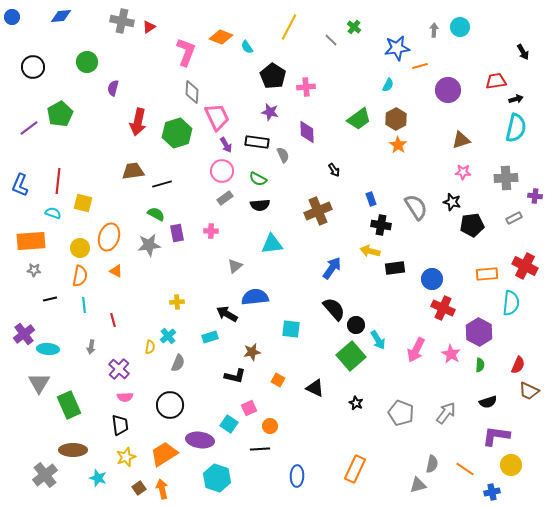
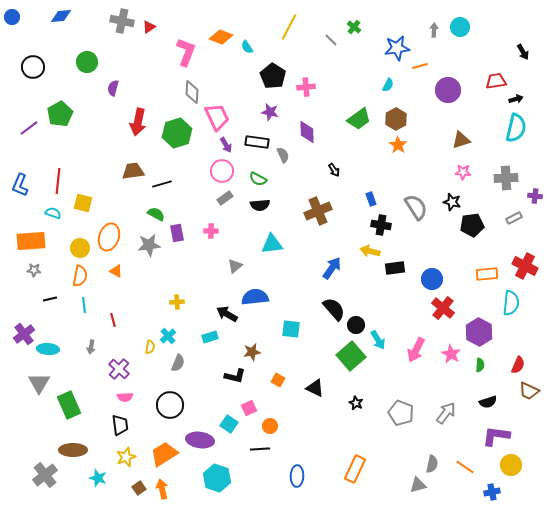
red cross at (443, 308): rotated 15 degrees clockwise
orange line at (465, 469): moved 2 px up
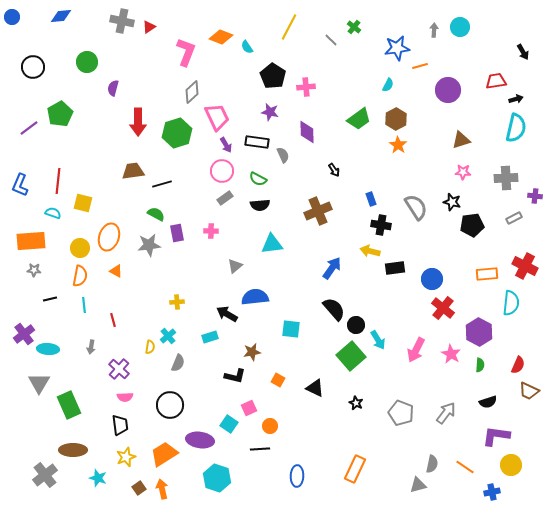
gray diamond at (192, 92): rotated 45 degrees clockwise
red arrow at (138, 122): rotated 12 degrees counterclockwise
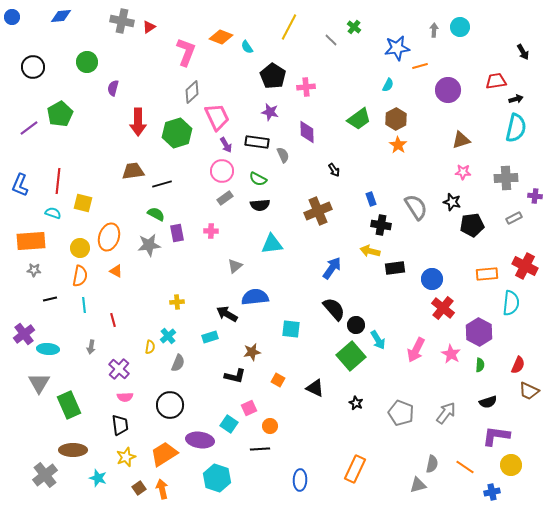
blue ellipse at (297, 476): moved 3 px right, 4 px down
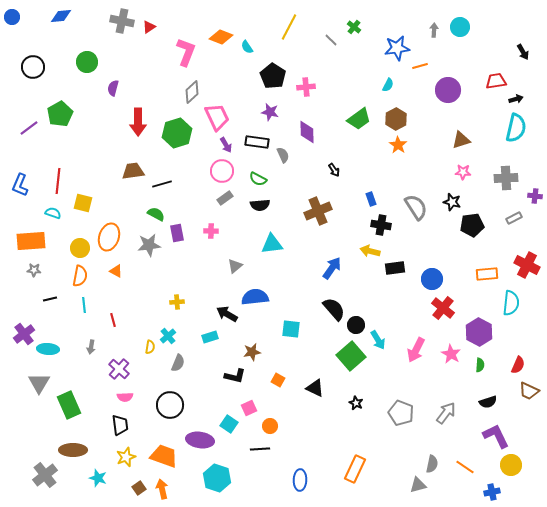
red cross at (525, 266): moved 2 px right, 1 px up
purple L-shape at (496, 436): rotated 56 degrees clockwise
orange trapezoid at (164, 454): moved 2 px down; rotated 52 degrees clockwise
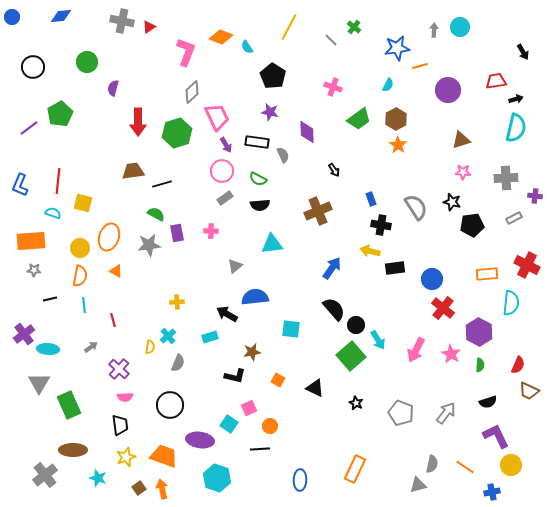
pink cross at (306, 87): moved 27 px right; rotated 24 degrees clockwise
gray arrow at (91, 347): rotated 136 degrees counterclockwise
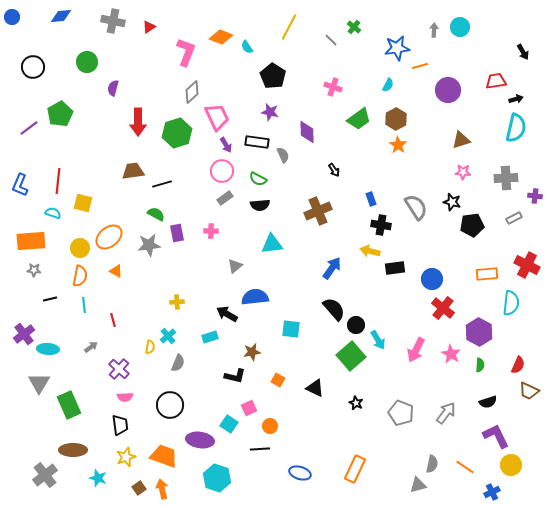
gray cross at (122, 21): moved 9 px left
orange ellipse at (109, 237): rotated 32 degrees clockwise
blue ellipse at (300, 480): moved 7 px up; rotated 75 degrees counterclockwise
blue cross at (492, 492): rotated 14 degrees counterclockwise
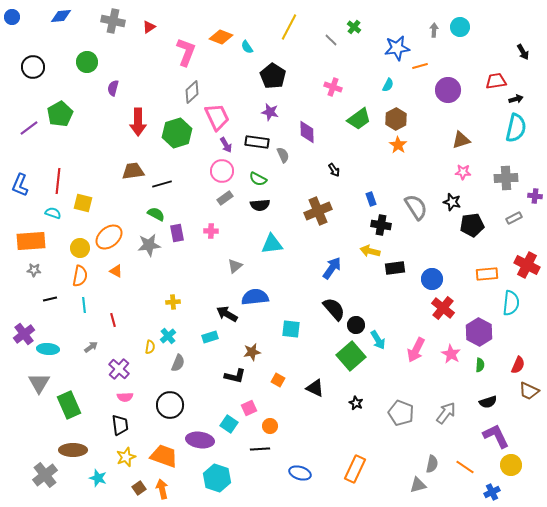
yellow cross at (177, 302): moved 4 px left
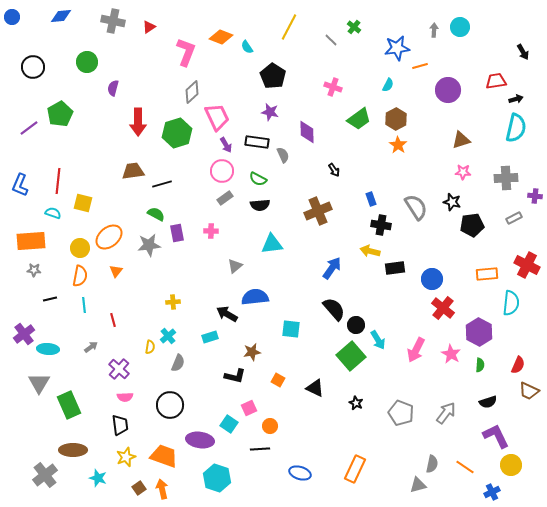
orange triangle at (116, 271): rotated 40 degrees clockwise
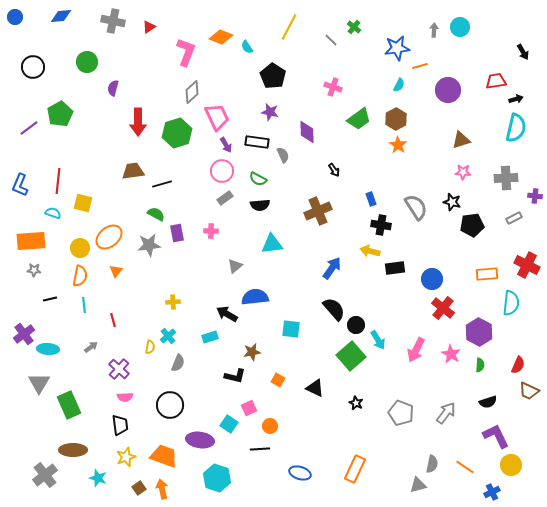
blue circle at (12, 17): moved 3 px right
cyan semicircle at (388, 85): moved 11 px right
